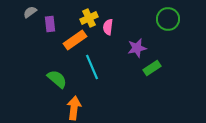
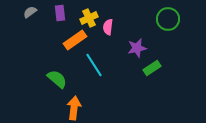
purple rectangle: moved 10 px right, 11 px up
cyan line: moved 2 px right, 2 px up; rotated 10 degrees counterclockwise
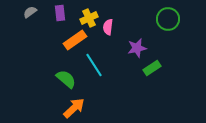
green semicircle: moved 9 px right
orange arrow: rotated 40 degrees clockwise
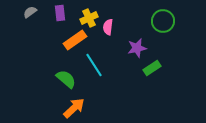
green circle: moved 5 px left, 2 px down
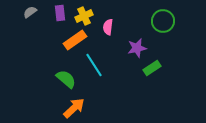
yellow cross: moved 5 px left, 2 px up
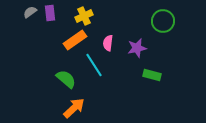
purple rectangle: moved 10 px left
pink semicircle: moved 16 px down
green rectangle: moved 7 px down; rotated 48 degrees clockwise
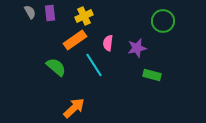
gray semicircle: rotated 96 degrees clockwise
green semicircle: moved 10 px left, 12 px up
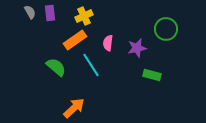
green circle: moved 3 px right, 8 px down
cyan line: moved 3 px left
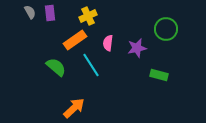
yellow cross: moved 4 px right
green rectangle: moved 7 px right
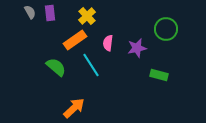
yellow cross: moved 1 px left; rotated 18 degrees counterclockwise
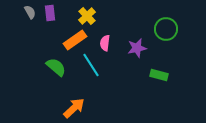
pink semicircle: moved 3 px left
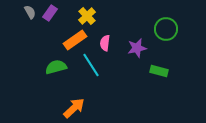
purple rectangle: rotated 42 degrees clockwise
green semicircle: rotated 55 degrees counterclockwise
green rectangle: moved 4 px up
